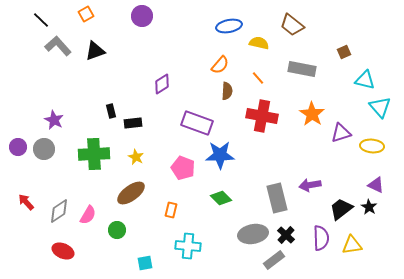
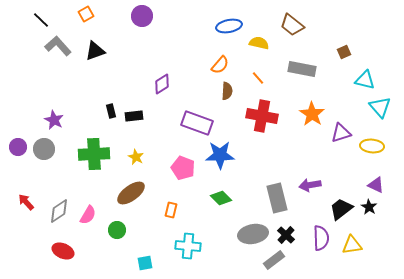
black rectangle at (133, 123): moved 1 px right, 7 px up
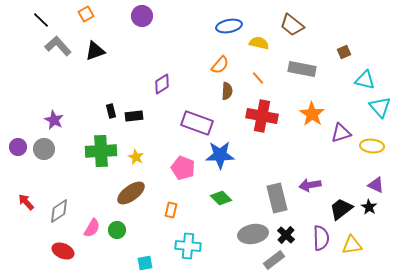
green cross at (94, 154): moved 7 px right, 3 px up
pink semicircle at (88, 215): moved 4 px right, 13 px down
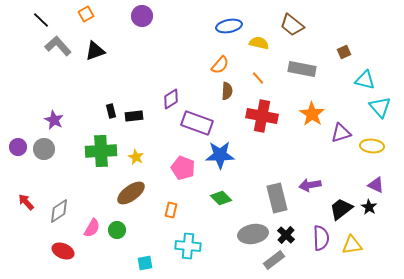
purple diamond at (162, 84): moved 9 px right, 15 px down
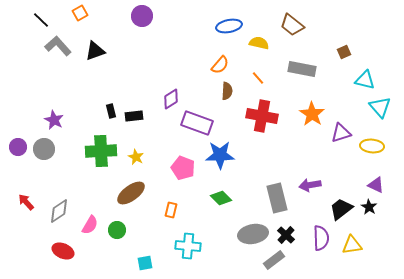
orange square at (86, 14): moved 6 px left, 1 px up
pink semicircle at (92, 228): moved 2 px left, 3 px up
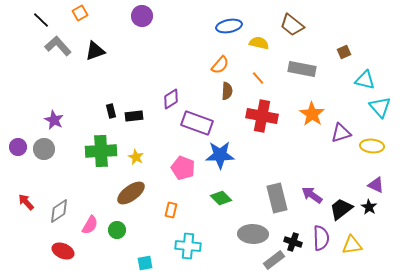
purple arrow at (310, 185): moved 2 px right, 10 px down; rotated 45 degrees clockwise
gray ellipse at (253, 234): rotated 12 degrees clockwise
black cross at (286, 235): moved 7 px right, 7 px down; rotated 24 degrees counterclockwise
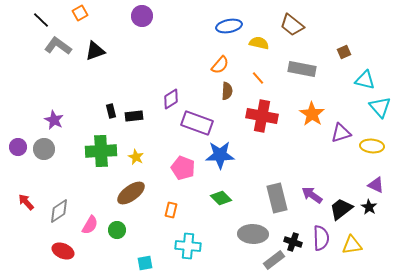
gray L-shape at (58, 46): rotated 12 degrees counterclockwise
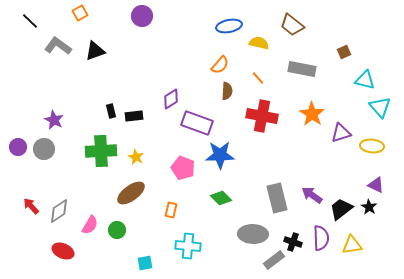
black line at (41, 20): moved 11 px left, 1 px down
red arrow at (26, 202): moved 5 px right, 4 px down
